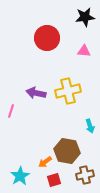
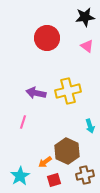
pink triangle: moved 3 px right, 5 px up; rotated 32 degrees clockwise
pink line: moved 12 px right, 11 px down
brown hexagon: rotated 15 degrees clockwise
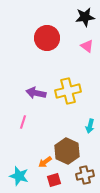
cyan arrow: rotated 32 degrees clockwise
cyan star: moved 1 px left; rotated 24 degrees counterclockwise
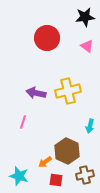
red square: moved 2 px right; rotated 24 degrees clockwise
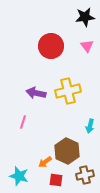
red circle: moved 4 px right, 8 px down
pink triangle: rotated 16 degrees clockwise
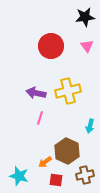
pink line: moved 17 px right, 4 px up
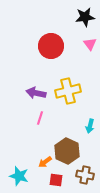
pink triangle: moved 3 px right, 2 px up
brown cross: rotated 24 degrees clockwise
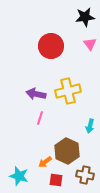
purple arrow: moved 1 px down
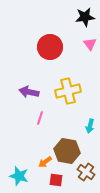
red circle: moved 1 px left, 1 px down
purple arrow: moved 7 px left, 2 px up
brown hexagon: rotated 15 degrees counterclockwise
brown cross: moved 1 px right, 3 px up; rotated 24 degrees clockwise
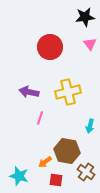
yellow cross: moved 1 px down
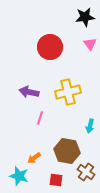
orange arrow: moved 11 px left, 4 px up
